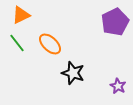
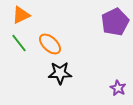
green line: moved 2 px right
black star: moved 13 px left; rotated 20 degrees counterclockwise
purple star: moved 2 px down
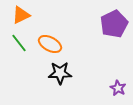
purple pentagon: moved 1 px left, 2 px down
orange ellipse: rotated 15 degrees counterclockwise
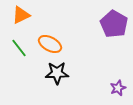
purple pentagon: rotated 16 degrees counterclockwise
green line: moved 5 px down
black star: moved 3 px left
purple star: rotated 21 degrees clockwise
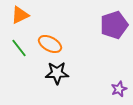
orange triangle: moved 1 px left
purple pentagon: moved 1 px down; rotated 24 degrees clockwise
purple star: moved 1 px right, 1 px down
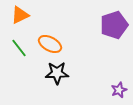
purple star: moved 1 px down
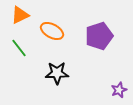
purple pentagon: moved 15 px left, 11 px down
orange ellipse: moved 2 px right, 13 px up
